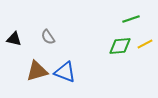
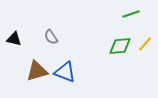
green line: moved 5 px up
gray semicircle: moved 3 px right
yellow line: rotated 21 degrees counterclockwise
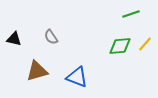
blue triangle: moved 12 px right, 5 px down
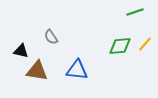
green line: moved 4 px right, 2 px up
black triangle: moved 7 px right, 12 px down
brown triangle: rotated 25 degrees clockwise
blue triangle: moved 7 px up; rotated 15 degrees counterclockwise
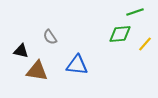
gray semicircle: moved 1 px left
green diamond: moved 12 px up
blue triangle: moved 5 px up
